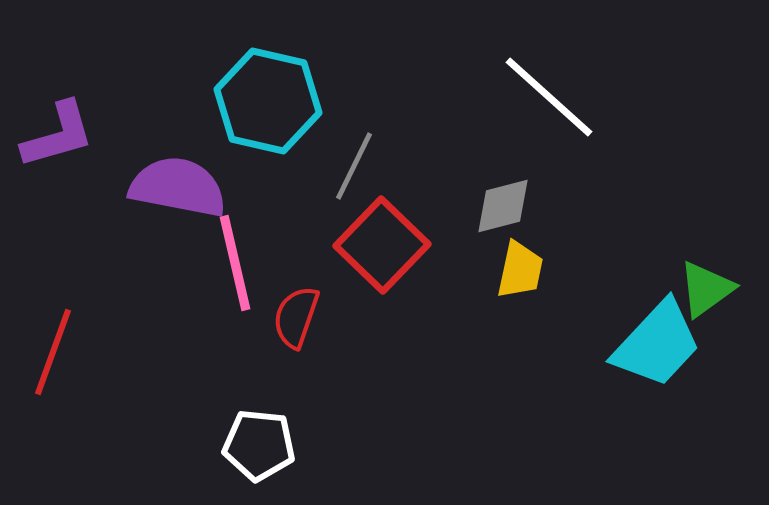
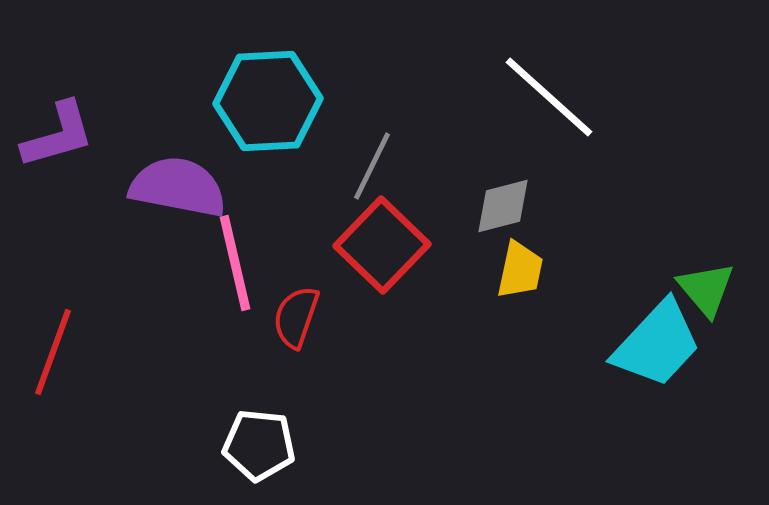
cyan hexagon: rotated 16 degrees counterclockwise
gray line: moved 18 px right
green triangle: rotated 34 degrees counterclockwise
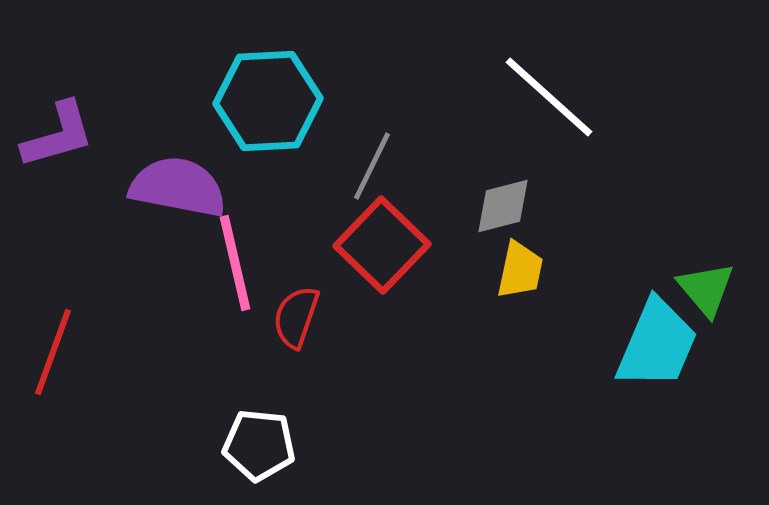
cyan trapezoid: rotated 20 degrees counterclockwise
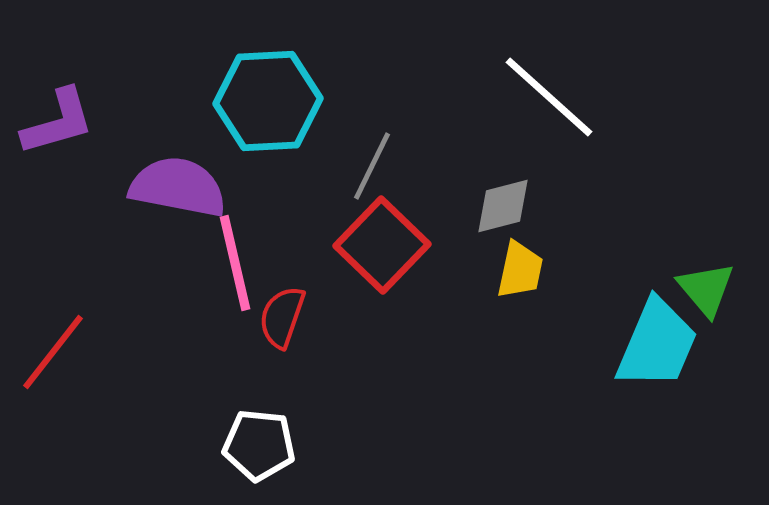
purple L-shape: moved 13 px up
red semicircle: moved 14 px left
red line: rotated 18 degrees clockwise
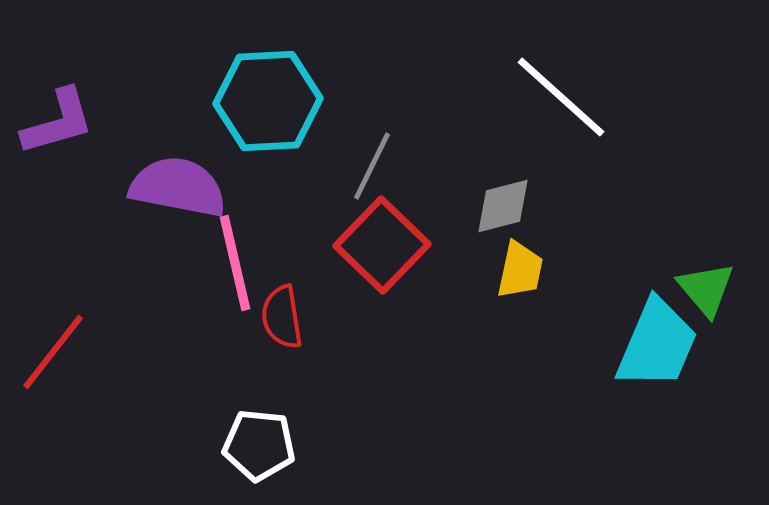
white line: moved 12 px right
red semicircle: rotated 28 degrees counterclockwise
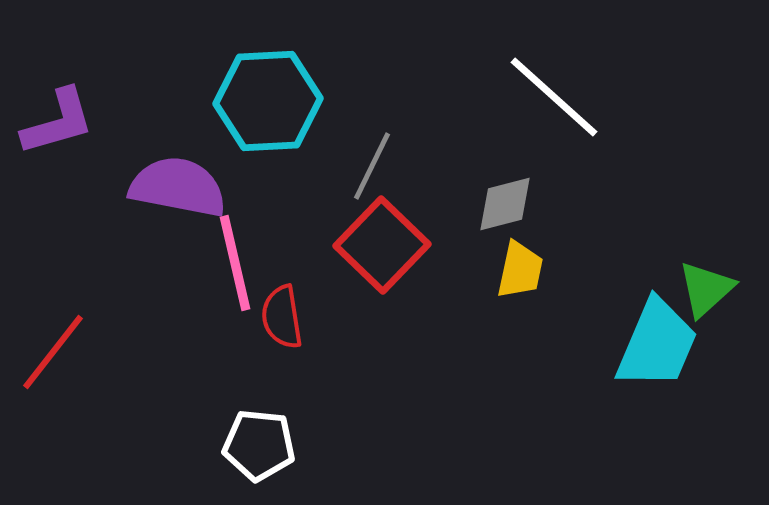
white line: moved 7 px left
gray diamond: moved 2 px right, 2 px up
green triangle: rotated 28 degrees clockwise
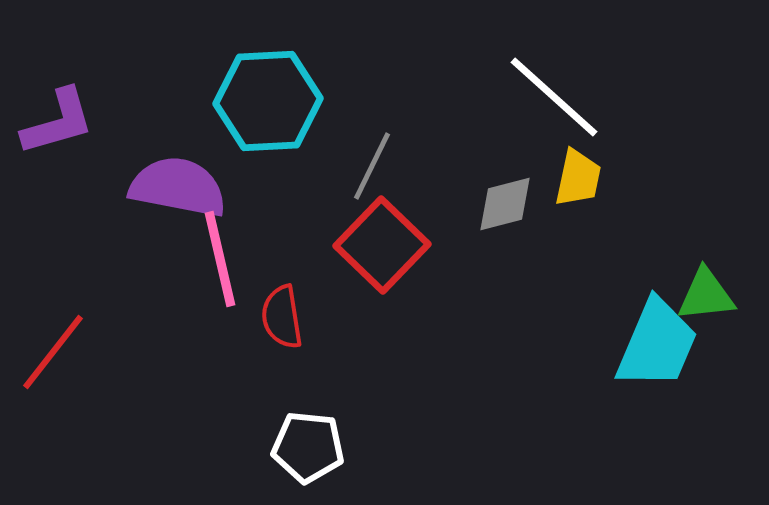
pink line: moved 15 px left, 4 px up
yellow trapezoid: moved 58 px right, 92 px up
green triangle: moved 6 px down; rotated 36 degrees clockwise
white pentagon: moved 49 px right, 2 px down
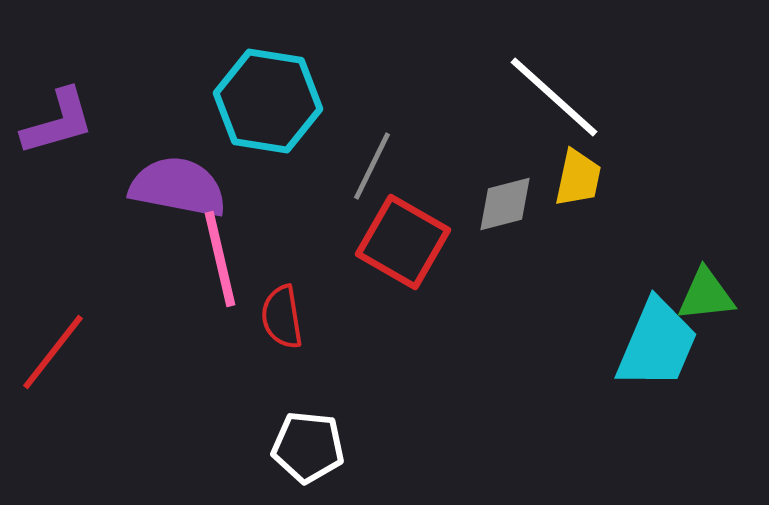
cyan hexagon: rotated 12 degrees clockwise
red square: moved 21 px right, 3 px up; rotated 14 degrees counterclockwise
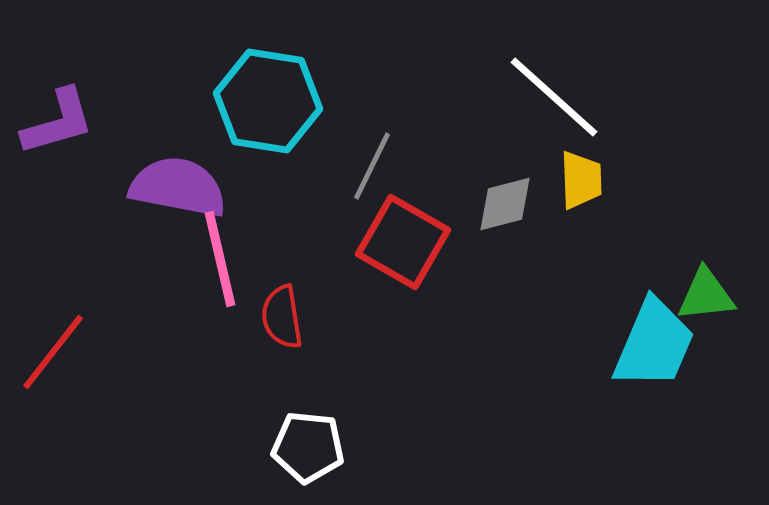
yellow trapezoid: moved 3 px right, 2 px down; rotated 14 degrees counterclockwise
cyan trapezoid: moved 3 px left
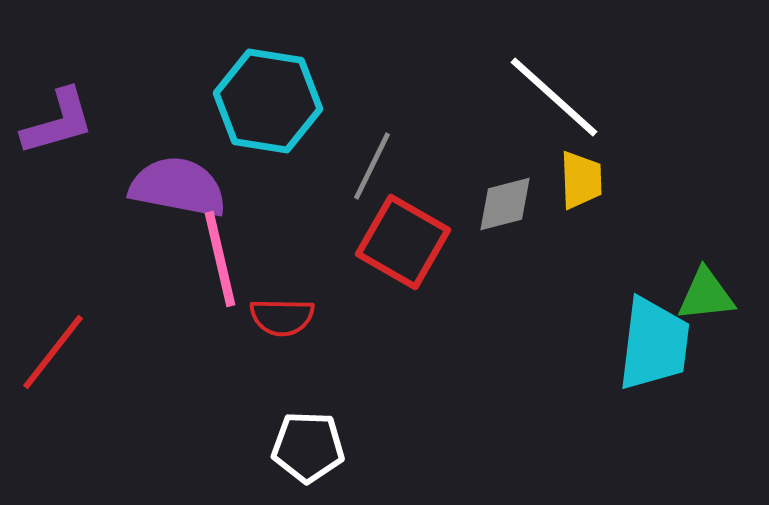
red semicircle: rotated 80 degrees counterclockwise
cyan trapezoid: rotated 16 degrees counterclockwise
white pentagon: rotated 4 degrees counterclockwise
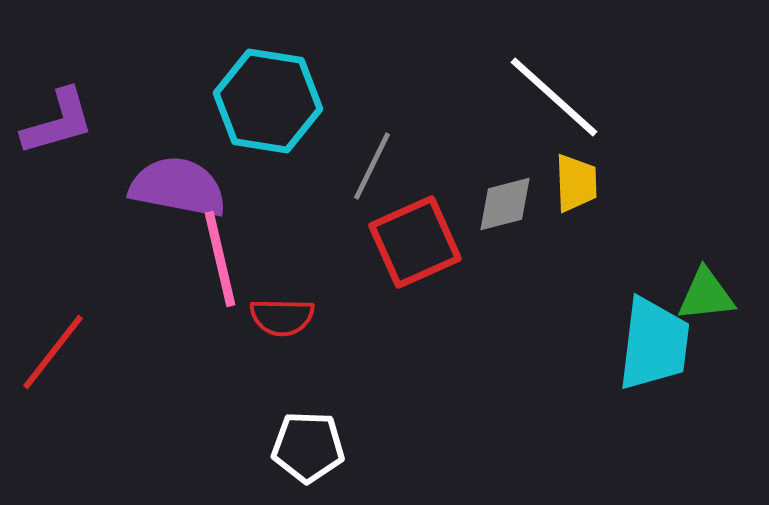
yellow trapezoid: moved 5 px left, 3 px down
red square: moved 12 px right; rotated 36 degrees clockwise
